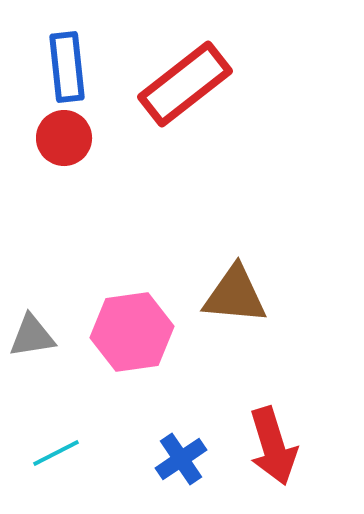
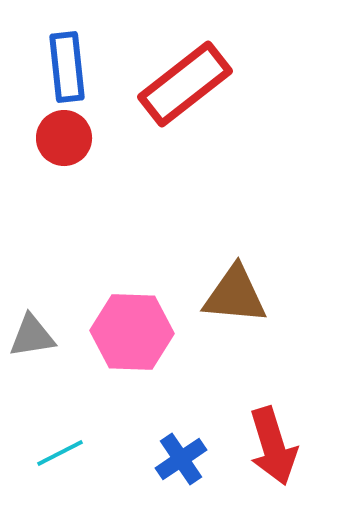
pink hexagon: rotated 10 degrees clockwise
cyan line: moved 4 px right
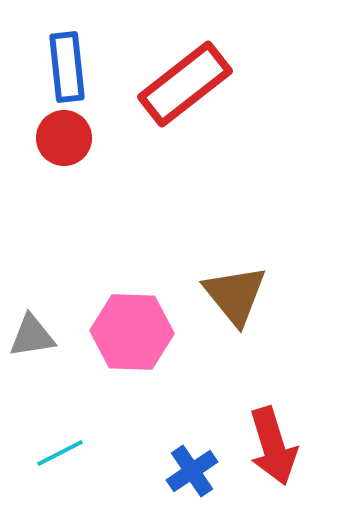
brown triangle: rotated 46 degrees clockwise
blue cross: moved 11 px right, 12 px down
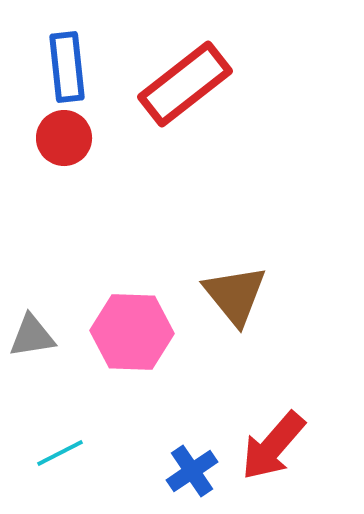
red arrow: rotated 58 degrees clockwise
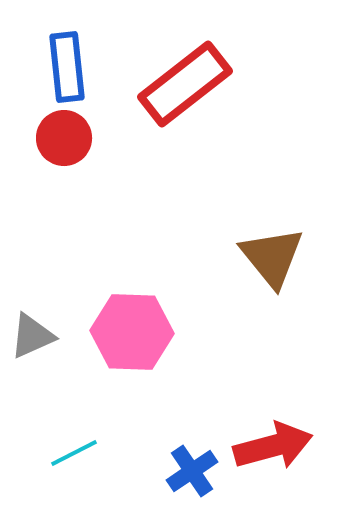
brown triangle: moved 37 px right, 38 px up
gray triangle: rotated 15 degrees counterclockwise
red arrow: rotated 146 degrees counterclockwise
cyan line: moved 14 px right
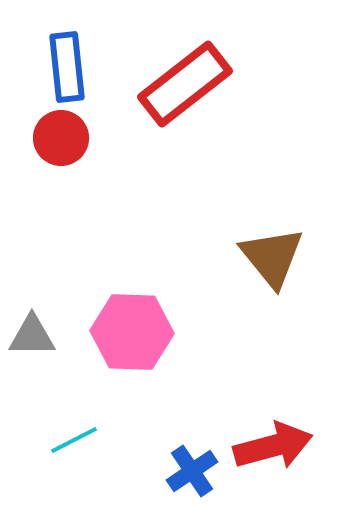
red circle: moved 3 px left
gray triangle: rotated 24 degrees clockwise
cyan line: moved 13 px up
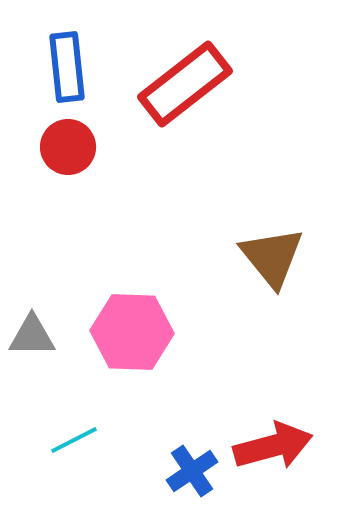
red circle: moved 7 px right, 9 px down
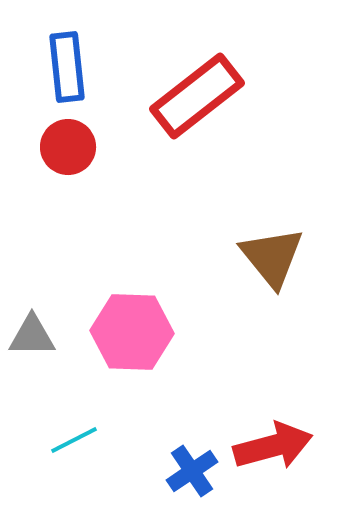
red rectangle: moved 12 px right, 12 px down
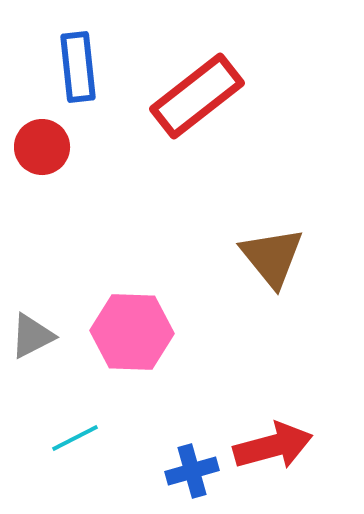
blue rectangle: moved 11 px right
red circle: moved 26 px left
gray triangle: rotated 27 degrees counterclockwise
cyan line: moved 1 px right, 2 px up
blue cross: rotated 18 degrees clockwise
